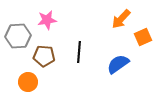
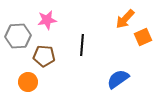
orange arrow: moved 4 px right
black line: moved 3 px right, 7 px up
blue semicircle: moved 15 px down
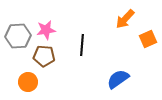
pink star: moved 1 px left, 10 px down
orange square: moved 5 px right, 2 px down
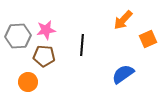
orange arrow: moved 2 px left, 1 px down
blue semicircle: moved 5 px right, 5 px up
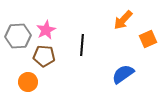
pink star: rotated 18 degrees counterclockwise
